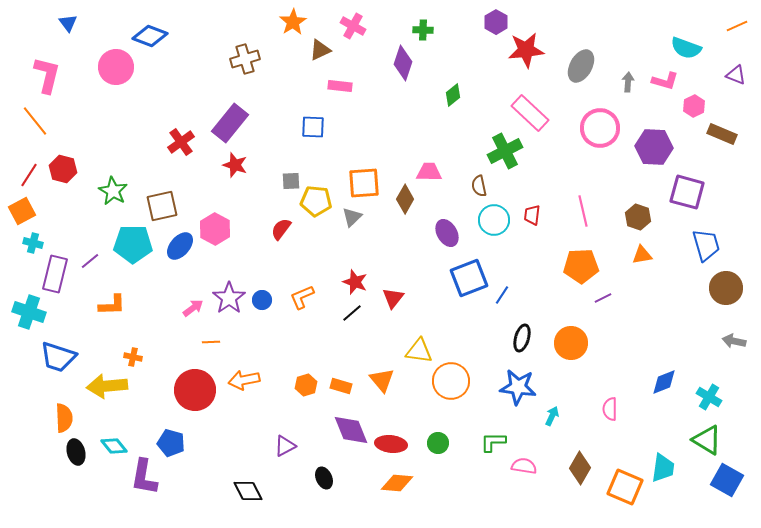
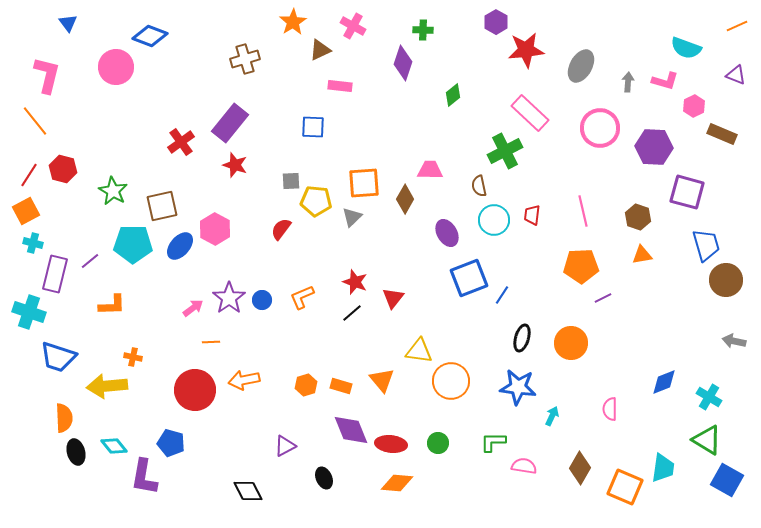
pink trapezoid at (429, 172): moved 1 px right, 2 px up
orange square at (22, 211): moved 4 px right
brown circle at (726, 288): moved 8 px up
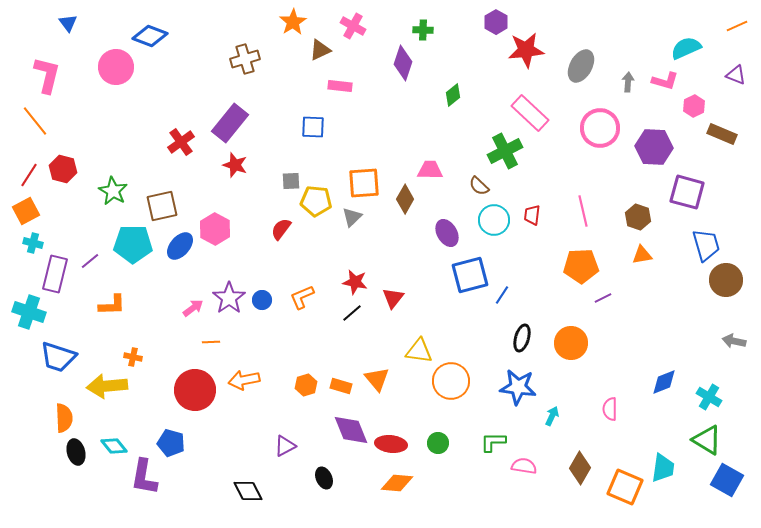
cyan semicircle at (686, 48): rotated 136 degrees clockwise
brown semicircle at (479, 186): rotated 35 degrees counterclockwise
blue square at (469, 278): moved 1 px right, 3 px up; rotated 6 degrees clockwise
red star at (355, 282): rotated 10 degrees counterclockwise
orange triangle at (382, 380): moved 5 px left, 1 px up
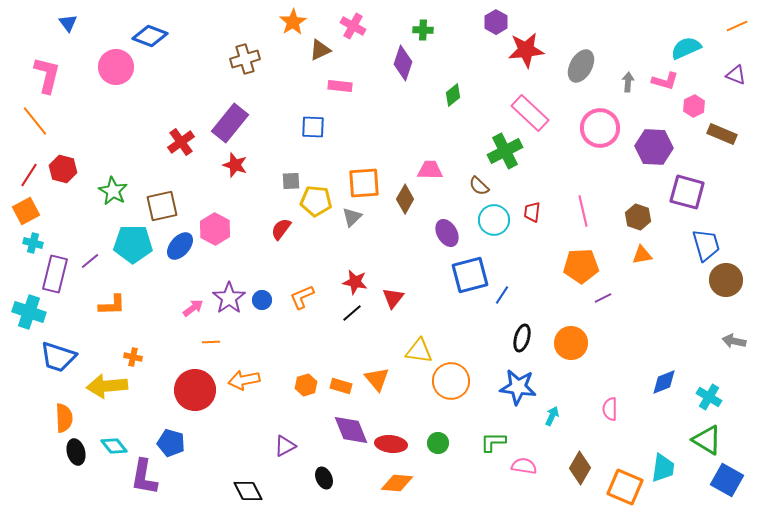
red trapezoid at (532, 215): moved 3 px up
